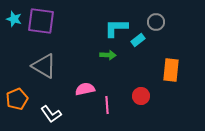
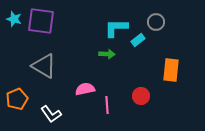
green arrow: moved 1 px left, 1 px up
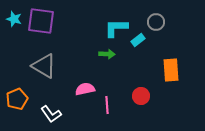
orange rectangle: rotated 10 degrees counterclockwise
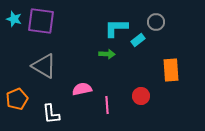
pink semicircle: moved 3 px left
white L-shape: rotated 30 degrees clockwise
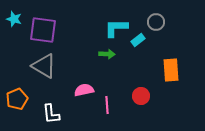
purple square: moved 2 px right, 9 px down
pink semicircle: moved 2 px right, 1 px down
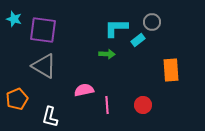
gray circle: moved 4 px left
red circle: moved 2 px right, 9 px down
white L-shape: moved 1 px left, 3 px down; rotated 20 degrees clockwise
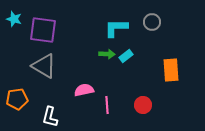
cyan rectangle: moved 12 px left, 16 px down
orange pentagon: rotated 15 degrees clockwise
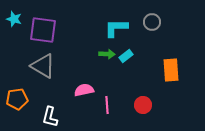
gray triangle: moved 1 px left
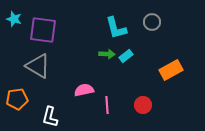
cyan L-shape: rotated 105 degrees counterclockwise
gray triangle: moved 5 px left
orange rectangle: rotated 65 degrees clockwise
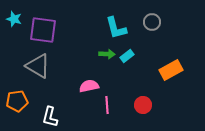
cyan rectangle: moved 1 px right
pink semicircle: moved 5 px right, 4 px up
orange pentagon: moved 2 px down
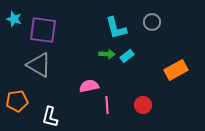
gray triangle: moved 1 px right, 1 px up
orange rectangle: moved 5 px right
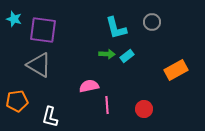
red circle: moved 1 px right, 4 px down
